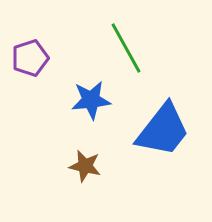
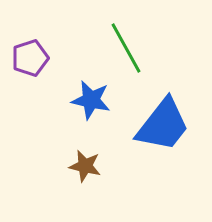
blue star: rotated 18 degrees clockwise
blue trapezoid: moved 5 px up
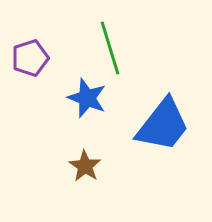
green line: moved 16 px left; rotated 12 degrees clockwise
blue star: moved 4 px left, 2 px up; rotated 9 degrees clockwise
brown star: rotated 20 degrees clockwise
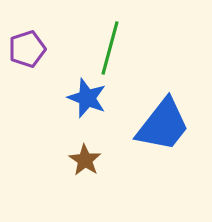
green line: rotated 32 degrees clockwise
purple pentagon: moved 3 px left, 9 px up
brown star: moved 6 px up
